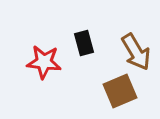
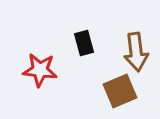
brown arrow: rotated 24 degrees clockwise
red star: moved 4 px left, 8 px down
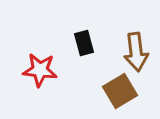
brown square: rotated 8 degrees counterclockwise
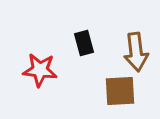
brown square: rotated 28 degrees clockwise
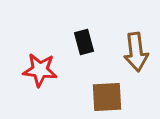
black rectangle: moved 1 px up
brown square: moved 13 px left, 6 px down
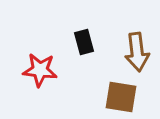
brown arrow: moved 1 px right
brown square: moved 14 px right; rotated 12 degrees clockwise
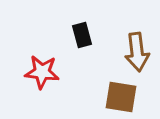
black rectangle: moved 2 px left, 7 px up
red star: moved 2 px right, 2 px down
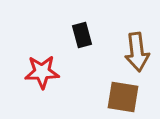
red star: rotated 8 degrees counterclockwise
brown square: moved 2 px right
